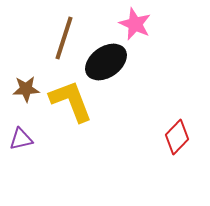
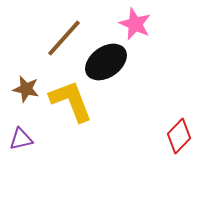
brown line: rotated 24 degrees clockwise
brown star: rotated 16 degrees clockwise
red diamond: moved 2 px right, 1 px up
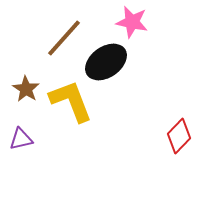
pink star: moved 3 px left, 2 px up; rotated 12 degrees counterclockwise
brown star: rotated 20 degrees clockwise
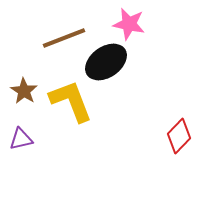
pink star: moved 3 px left, 2 px down
brown line: rotated 27 degrees clockwise
brown star: moved 2 px left, 2 px down
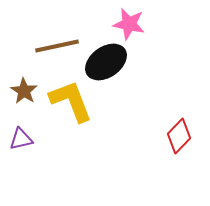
brown line: moved 7 px left, 8 px down; rotated 9 degrees clockwise
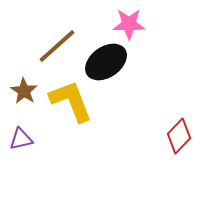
pink star: rotated 12 degrees counterclockwise
brown line: rotated 30 degrees counterclockwise
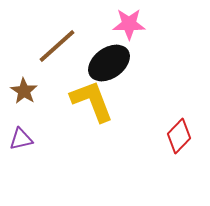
black ellipse: moved 3 px right, 1 px down
yellow L-shape: moved 21 px right
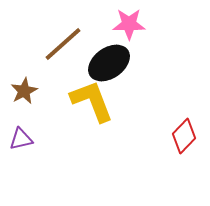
brown line: moved 6 px right, 2 px up
brown star: rotated 12 degrees clockwise
red diamond: moved 5 px right
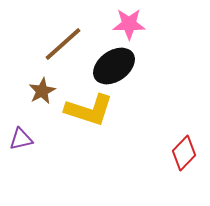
black ellipse: moved 5 px right, 3 px down
brown star: moved 18 px right
yellow L-shape: moved 3 px left, 9 px down; rotated 129 degrees clockwise
red diamond: moved 17 px down
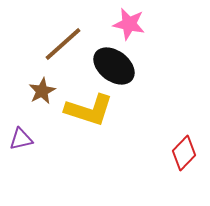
pink star: rotated 12 degrees clockwise
black ellipse: rotated 72 degrees clockwise
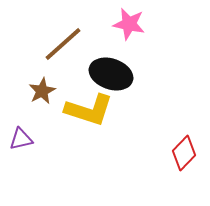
black ellipse: moved 3 px left, 8 px down; rotated 18 degrees counterclockwise
